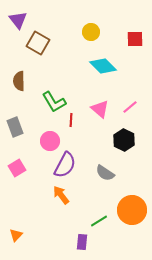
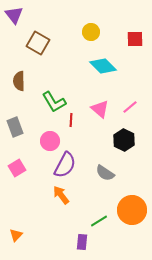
purple triangle: moved 4 px left, 5 px up
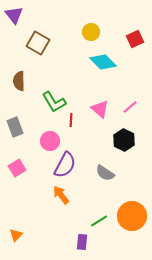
red square: rotated 24 degrees counterclockwise
cyan diamond: moved 4 px up
orange circle: moved 6 px down
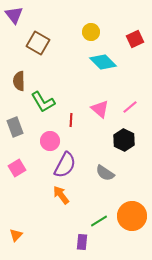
green L-shape: moved 11 px left
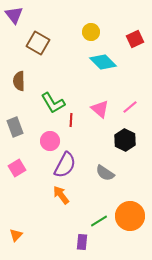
green L-shape: moved 10 px right, 1 px down
black hexagon: moved 1 px right
orange circle: moved 2 px left
